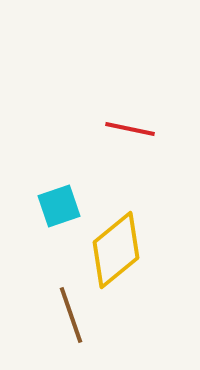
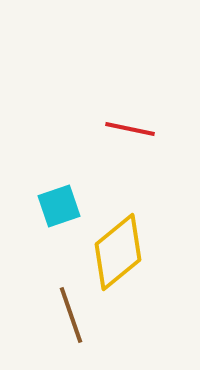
yellow diamond: moved 2 px right, 2 px down
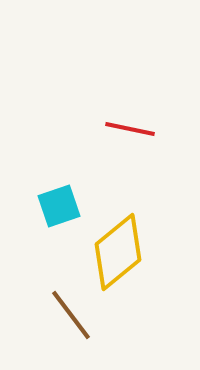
brown line: rotated 18 degrees counterclockwise
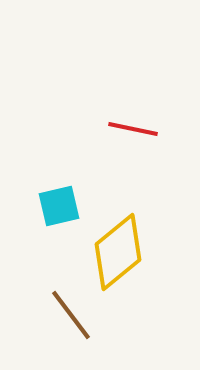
red line: moved 3 px right
cyan square: rotated 6 degrees clockwise
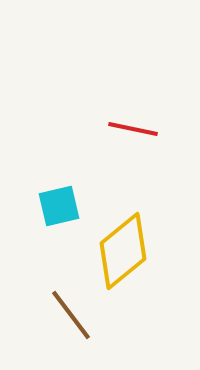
yellow diamond: moved 5 px right, 1 px up
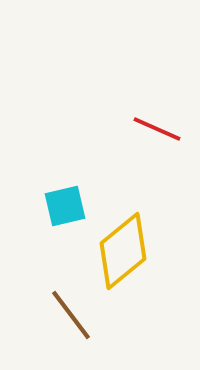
red line: moved 24 px right; rotated 12 degrees clockwise
cyan square: moved 6 px right
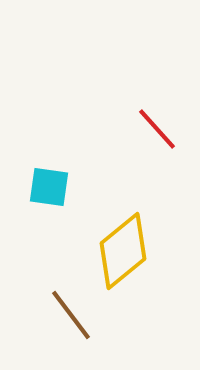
red line: rotated 24 degrees clockwise
cyan square: moved 16 px left, 19 px up; rotated 21 degrees clockwise
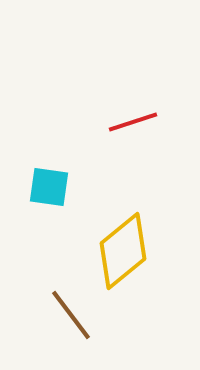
red line: moved 24 px left, 7 px up; rotated 66 degrees counterclockwise
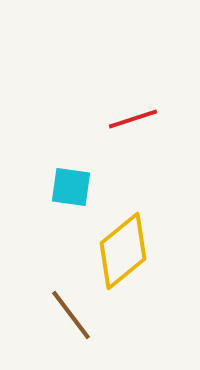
red line: moved 3 px up
cyan square: moved 22 px right
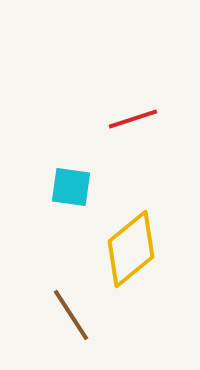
yellow diamond: moved 8 px right, 2 px up
brown line: rotated 4 degrees clockwise
